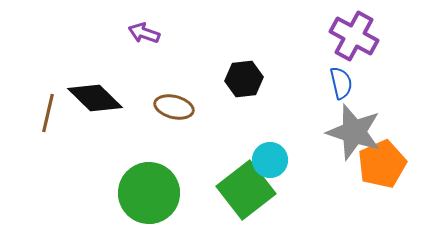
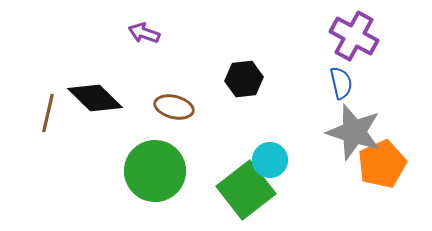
green circle: moved 6 px right, 22 px up
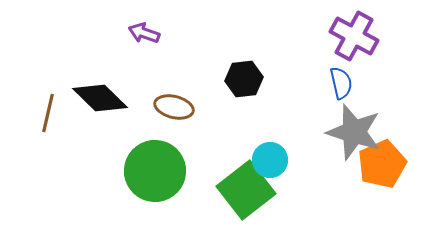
black diamond: moved 5 px right
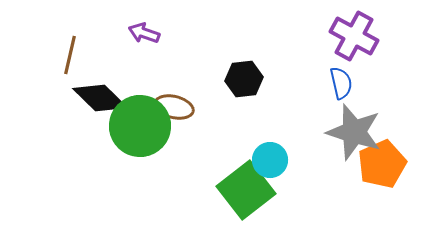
brown line: moved 22 px right, 58 px up
green circle: moved 15 px left, 45 px up
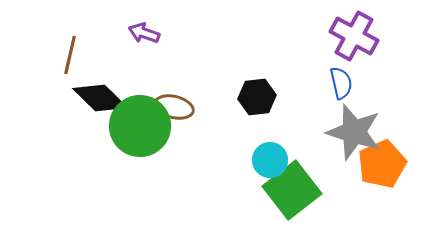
black hexagon: moved 13 px right, 18 px down
green square: moved 46 px right
